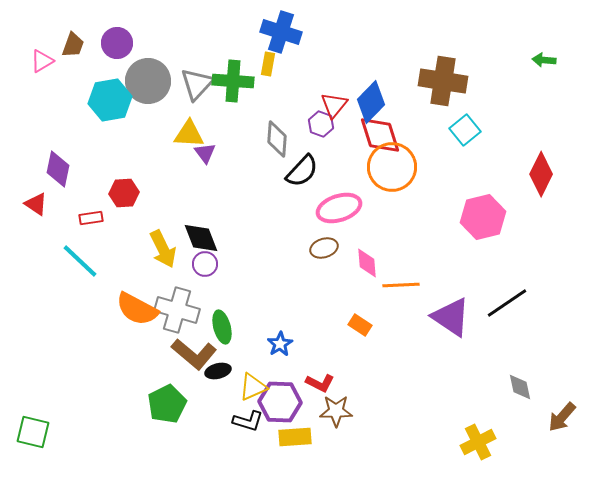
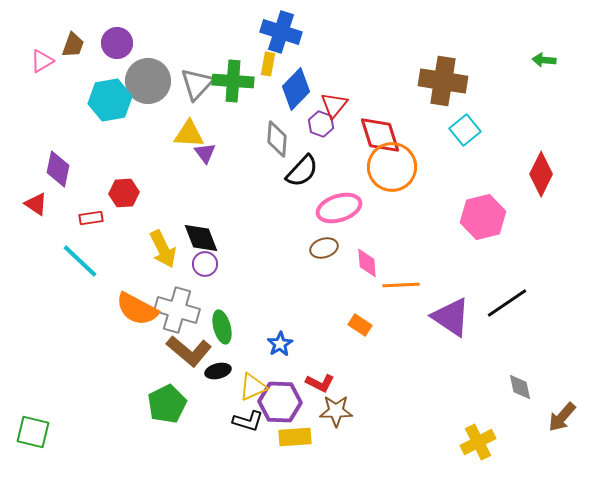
blue diamond at (371, 102): moved 75 px left, 13 px up
brown L-shape at (194, 354): moved 5 px left, 3 px up
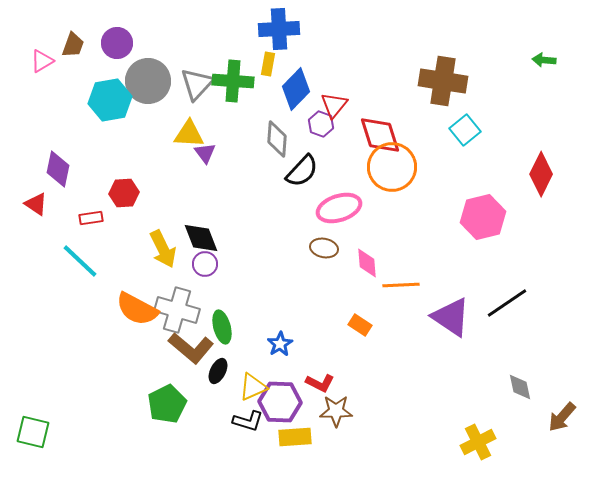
blue cross at (281, 32): moved 2 px left, 3 px up; rotated 21 degrees counterclockwise
brown ellipse at (324, 248): rotated 28 degrees clockwise
brown L-shape at (189, 351): moved 2 px right, 3 px up
black ellipse at (218, 371): rotated 50 degrees counterclockwise
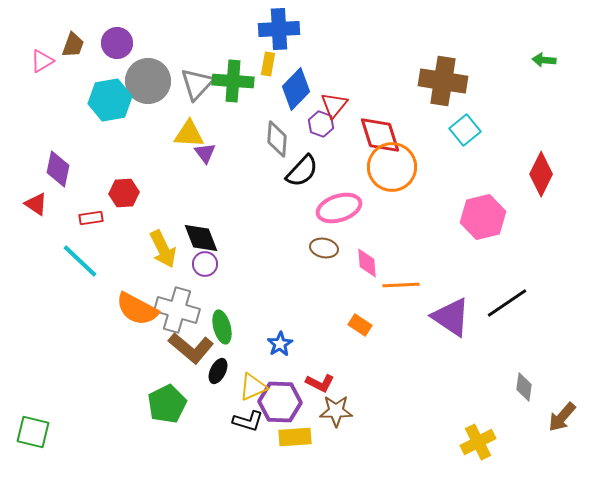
gray diamond at (520, 387): moved 4 px right; rotated 20 degrees clockwise
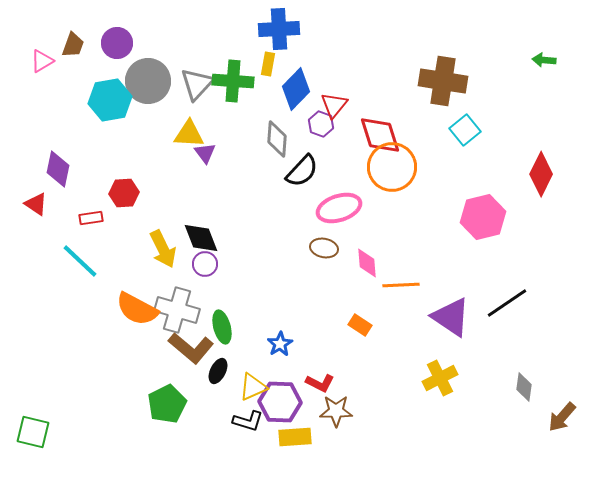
yellow cross at (478, 442): moved 38 px left, 64 px up
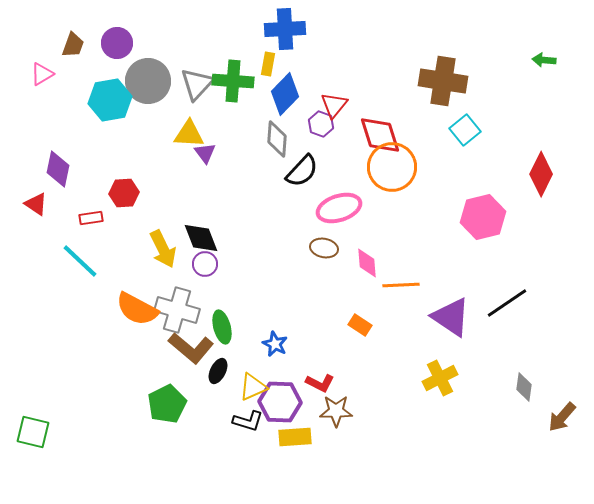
blue cross at (279, 29): moved 6 px right
pink triangle at (42, 61): moved 13 px down
blue diamond at (296, 89): moved 11 px left, 5 px down
blue star at (280, 344): moved 5 px left; rotated 15 degrees counterclockwise
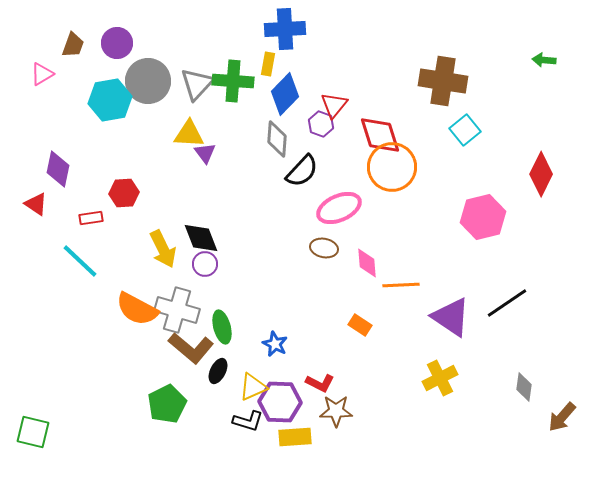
pink ellipse at (339, 208): rotated 6 degrees counterclockwise
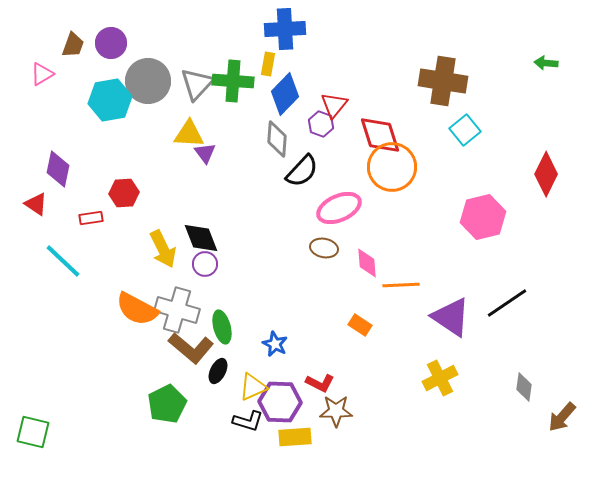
purple circle at (117, 43): moved 6 px left
green arrow at (544, 60): moved 2 px right, 3 px down
red diamond at (541, 174): moved 5 px right
cyan line at (80, 261): moved 17 px left
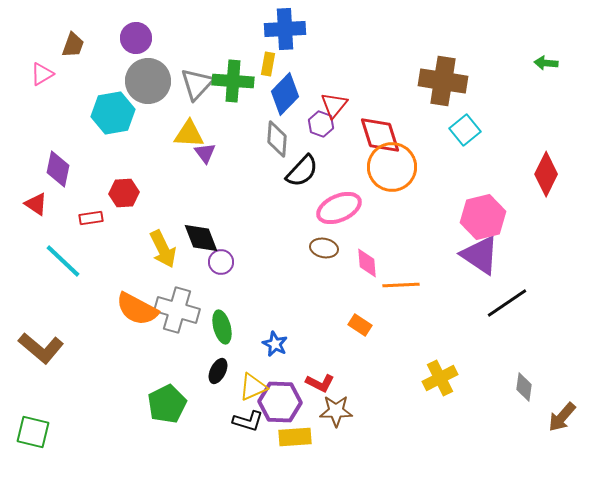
purple circle at (111, 43): moved 25 px right, 5 px up
cyan hexagon at (110, 100): moved 3 px right, 13 px down
purple circle at (205, 264): moved 16 px right, 2 px up
purple triangle at (451, 317): moved 29 px right, 62 px up
brown L-shape at (191, 348): moved 150 px left
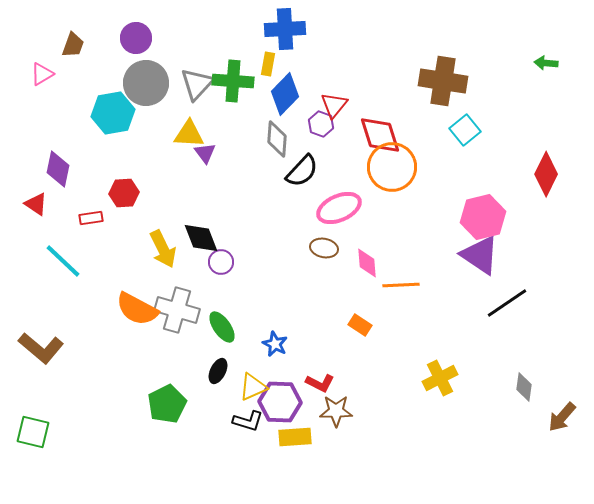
gray circle at (148, 81): moved 2 px left, 2 px down
green ellipse at (222, 327): rotated 20 degrees counterclockwise
